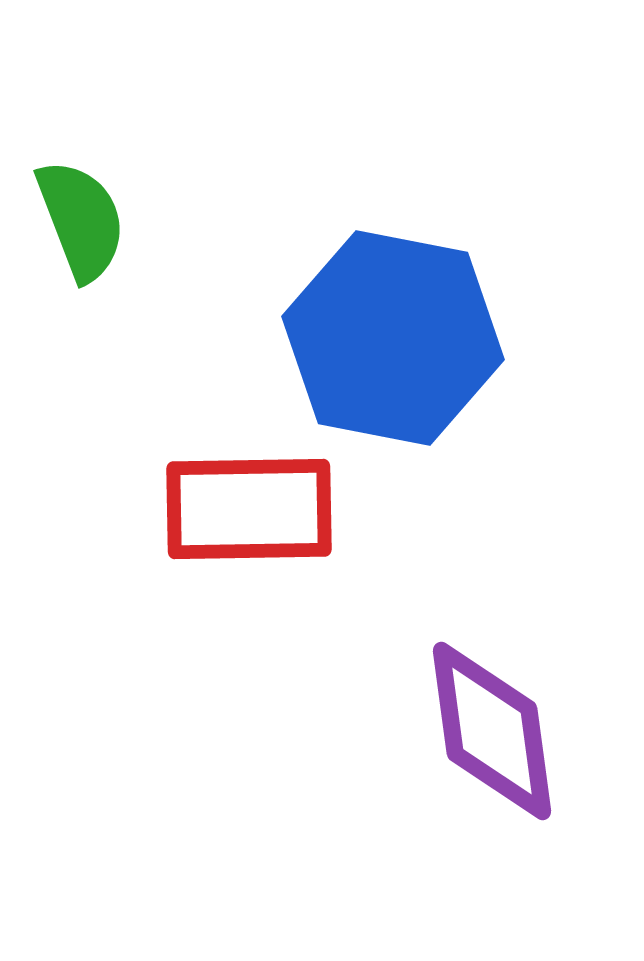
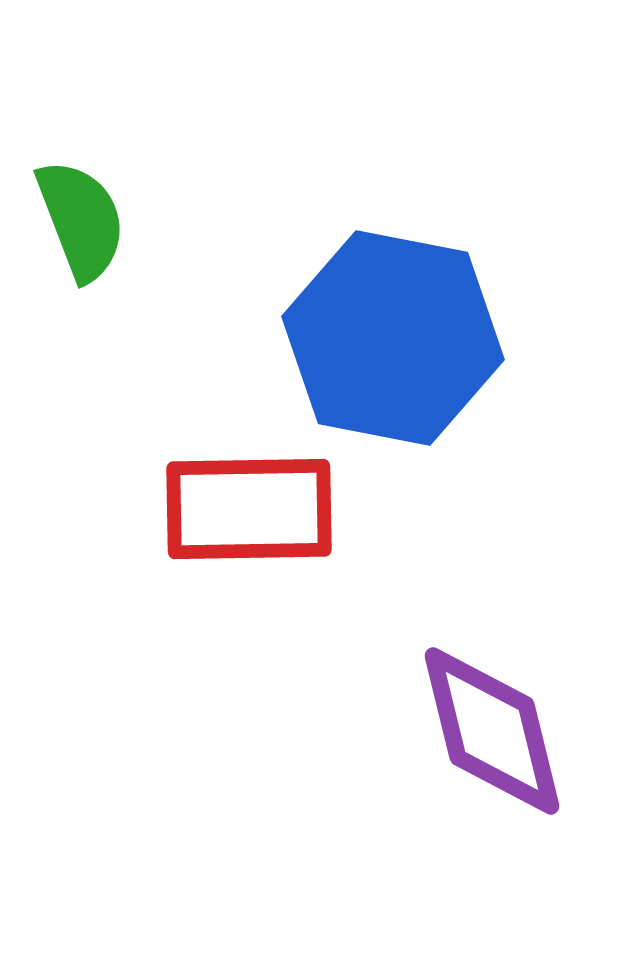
purple diamond: rotated 6 degrees counterclockwise
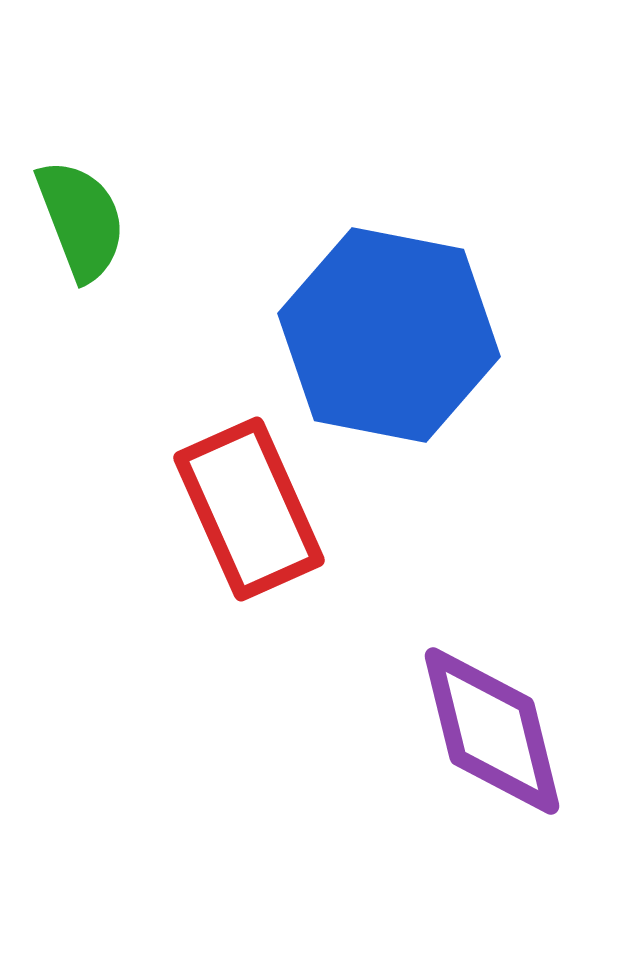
blue hexagon: moved 4 px left, 3 px up
red rectangle: rotated 67 degrees clockwise
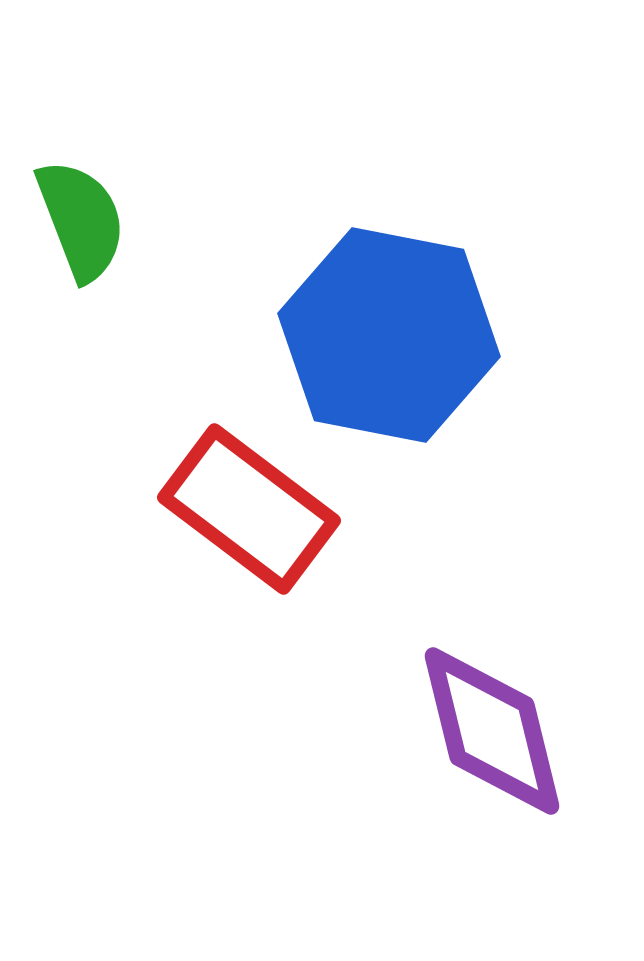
red rectangle: rotated 29 degrees counterclockwise
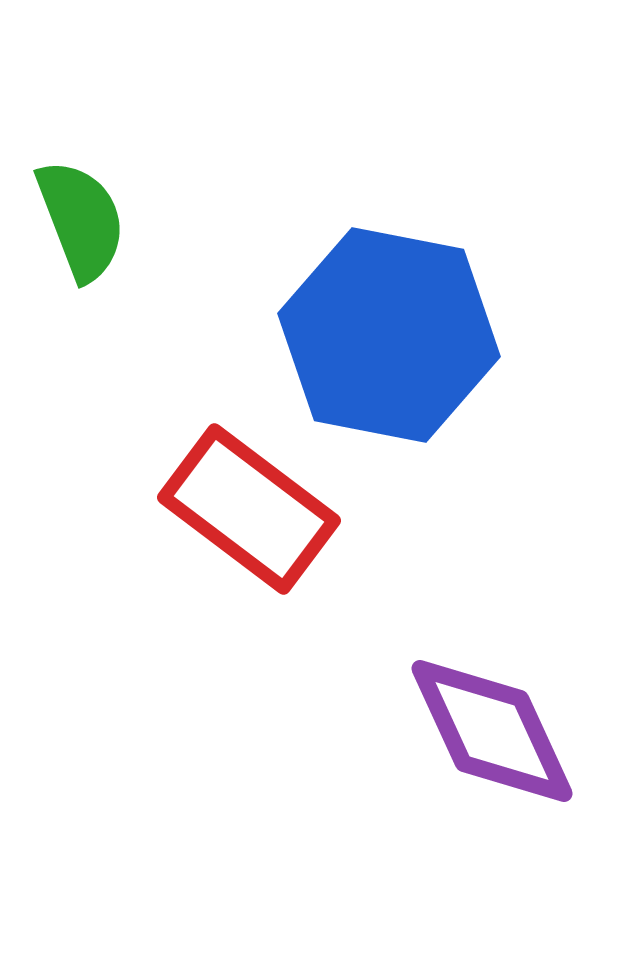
purple diamond: rotated 11 degrees counterclockwise
